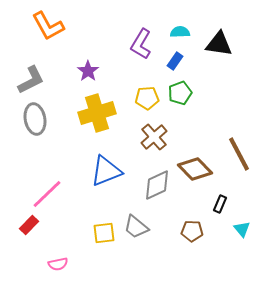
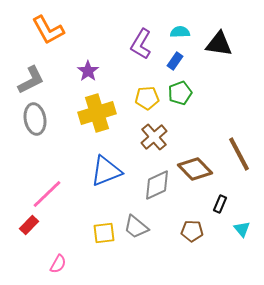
orange L-shape: moved 4 px down
pink semicircle: rotated 48 degrees counterclockwise
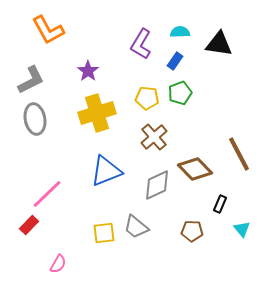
yellow pentagon: rotated 10 degrees clockwise
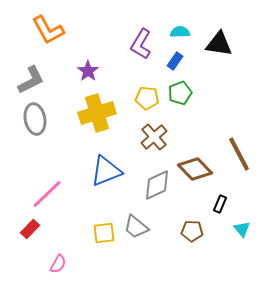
red rectangle: moved 1 px right, 4 px down
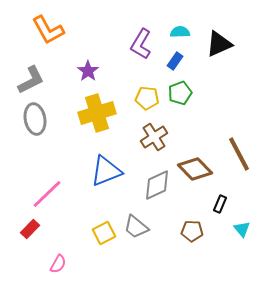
black triangle: rotated 32 degrees counterclockwise
brown cross: rotated 8 degrees clockwise
yellow square: rotated 20 degrees counterclockwise
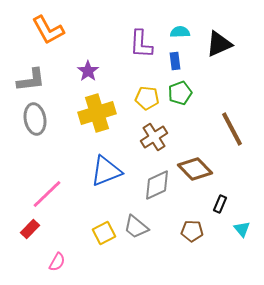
purple L-shape: rotated 28 degrees counterclockwise
blue rectangle: rotated 42 degrees counterclockwise
gray L-shape: rotated 20 degrees clockwise
brown line: moved 7 px left, 25 px up
pink semicircle: moved 1 px left, 2 px up
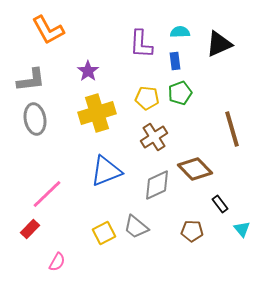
brown line: rotated 12 degrees clockwise
black rectangle: rotated 60 degrees counterclockwise
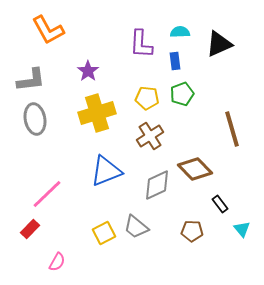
green pentagon: moved 2 px right, 1 px down
brown cross: moved 4 px left, 1 px up
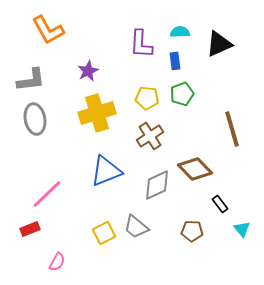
purple star: rotated 10 degrees clockwise
red rectangle: rotated 24 degrees clockwise
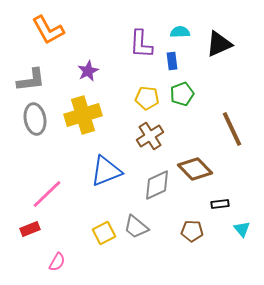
blue rectangle: moved 3 px left
yellow cross: moved 14 px left, 2 px down
brown line: rotated 9 degrees counterclockwise
black rectangle: rotated 60 degrees counterclockwise
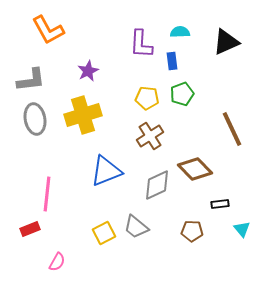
black triangle: moved 7 px right, 2 px up
pink line: rotated 40 degrees counterclockwise
